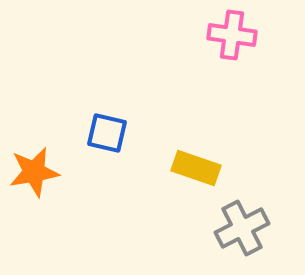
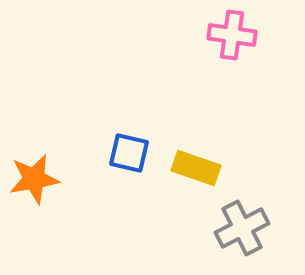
blue square: moved 22 px right, 20 px down
orange star: moved 7 px down
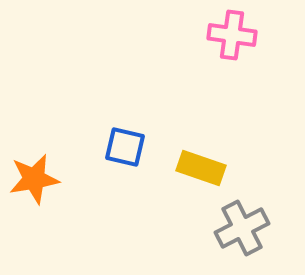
blue square: moved 4 px left, 6 px up
yellow rectangle: moved 5 px right
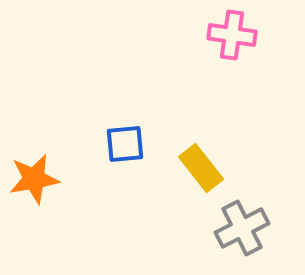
blue square: moved 3 px up; rotated 18 degrees counterclockwise
yellow rectangle: rotated 33 degrees clockwise
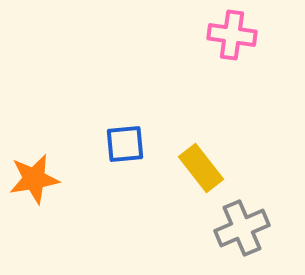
gray cross: rotated 4 degrees clockwise
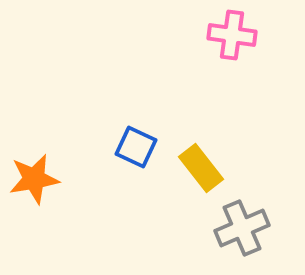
blue square: moved 11 px right, 3 px down; rotated 30 degrees clockwise
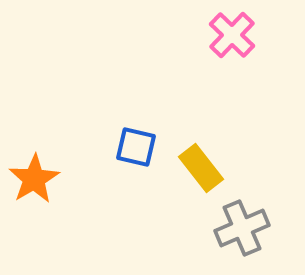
pink cross: rotated 36 degrees clockwise
blue square: rotated 12 degrees counterclockwise
orange star: rotated 21 degrees counterclockwise
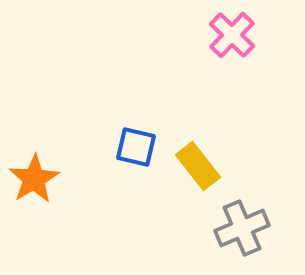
yellow rectangle: moved 3 px left, 2 px up
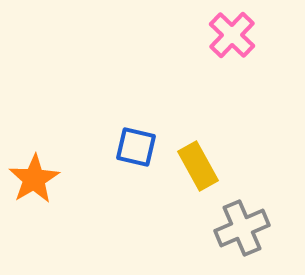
yellow rectangle: rotated 9 degrees clockwise
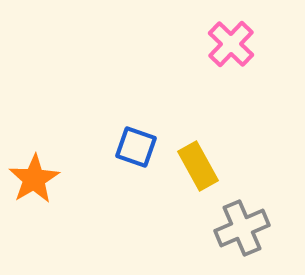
pink cross: moved 1 px left, 9 px down
blue square: rotated 6 degrees clockwise
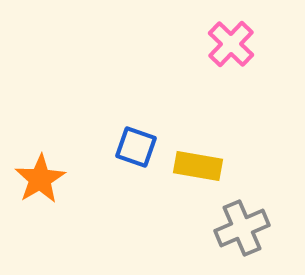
yellow rectangle: rotated 51 degrees counterclockwise
orange star: moved 6 px right
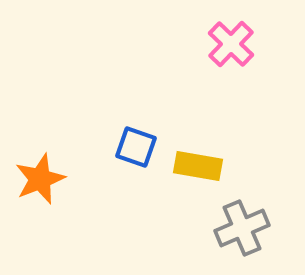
orange star: rotated 9 degrees clockwise
